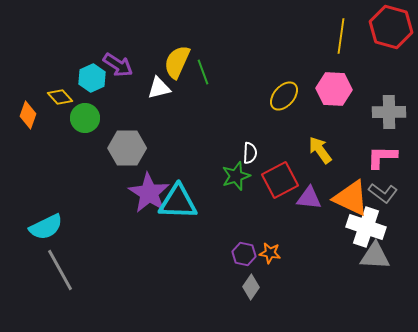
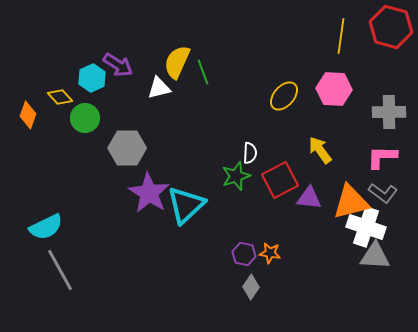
orange triangle: moved 4 px down; rotated 39 degrees counterclockwise
cyan triangle: moved 8 px right, 3 px down; rotated 45 degrees counterclockwise
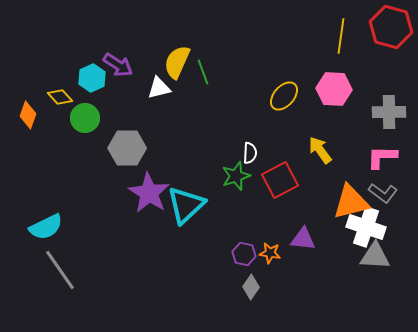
purple triangle: moved 6 px left, 41 px down
gray line: rotated 6 degrees counterclockwise
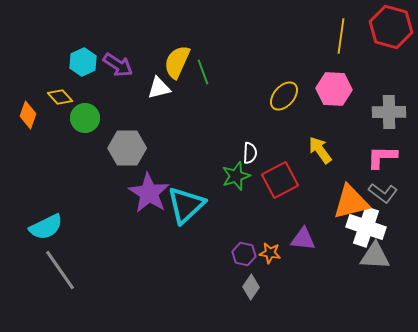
cyan hexagon: moved 9 px left, 16 px up
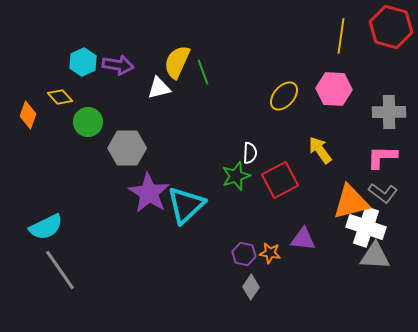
purple arrow: rotated 24 degrees counterclockwise
green circle: moved 3 px right, 4 px down
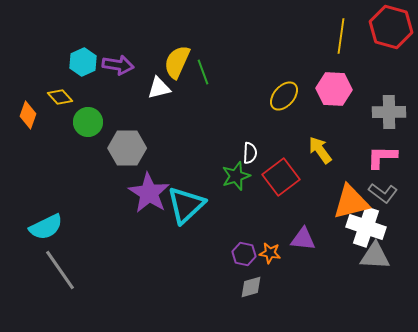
red square: moved 1 px right, 3 px up; rotated 9 degrees counterclockwise
gray diamond: rotated 40 degrees clockwise
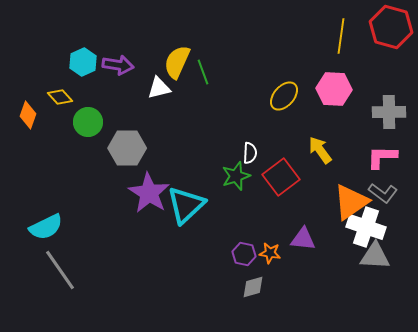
orange triangle: rotated 21 degrees counterclockwise
gray diamond: moved 2 px right
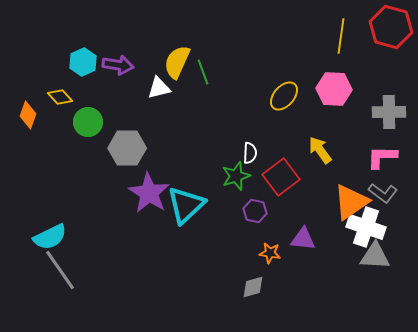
cyan semicircle: moved 4 px right, 10 px down
purple hexagon: moved 11 px right, 43 px up
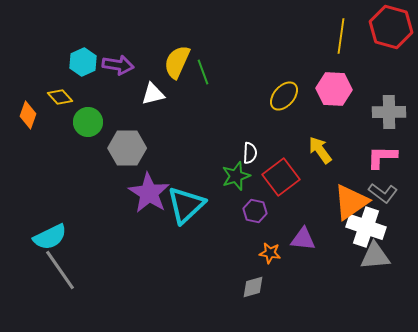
white triangle: moved 6 px left, 6 px down
gray triangle: rotated 8 degrees counterclockwise
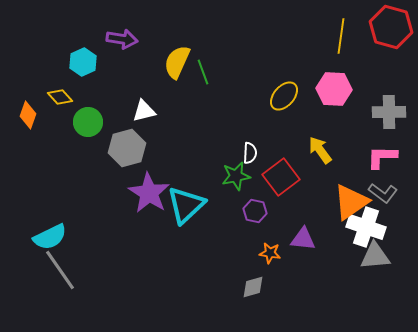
purple arrow: moved 4 px right, 26 px up
white triangle: moved 9 px left, 17 px down
gray hexagon: rotated 15 degrees counterclockwise
green star: rotated 8 degrees clockwise
